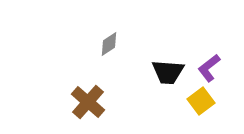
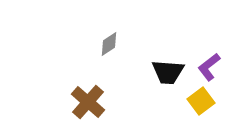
purple L-shape: moved 1 px up
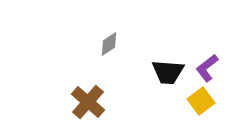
purple L-shape: moved 2 px left, 1 px down
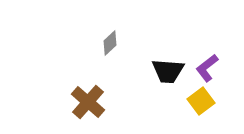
gray diamond: moved 1 px right, 1 px up; rotated 10 degrees counterclockwise
black trapezoid: moved 1 px up
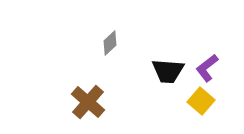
yellow square: rotated 12 degrees counterclockwise
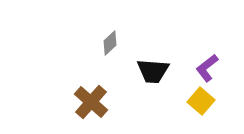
black trapezoid: moved 15 px left
brown cross: moved 3 px right
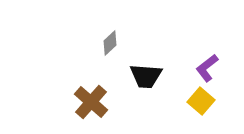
black trapezoid: moved 7 px left, 5 px down
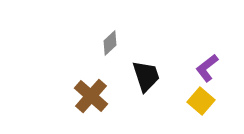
black trapezoid: rotated 112 degrees counterclockwise
brown cross: moved 6 px up
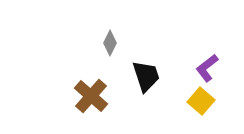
gray diamond: rotated 20 degrees counterclockwise
